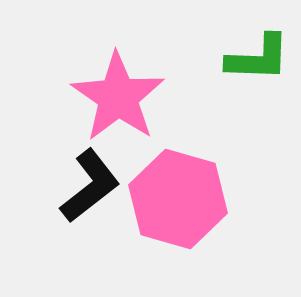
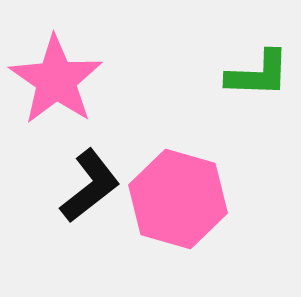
green L-shape: moved 16 px down
pink star: moved 62 px left, 17 px up
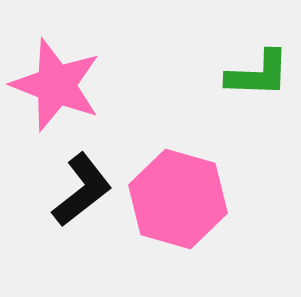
pink star: moved 5 px down; rotated 14 degrees counterclockwise
black L-shape: moved 8 px left, 4 px down
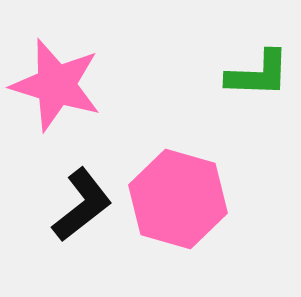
pink star: rotated 4 degrees counterclockwise
black L-shape: moved 15 px down
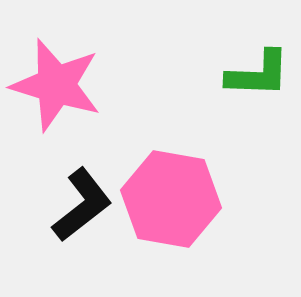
pink hexagon: moved 7 px left; rotated 6 degrees counterclockwise
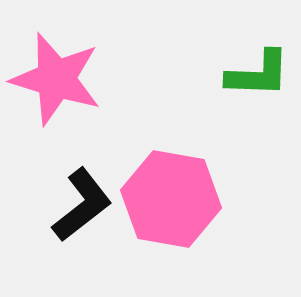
pink star: moved 6 px up
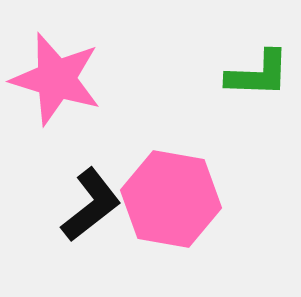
black L-shape: moved 9 px right
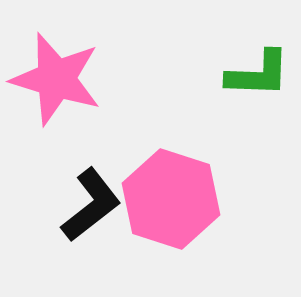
pink hexagon: rotated 8 degrees clockwise
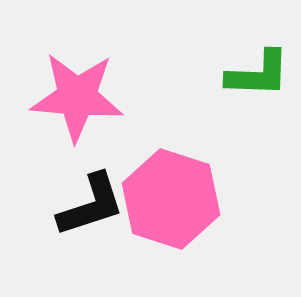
pink star: moved 21 px right, 18 px down; rotated 12 degrees counterclockwise
black L-shape: rotated 20 degrees clockwise
